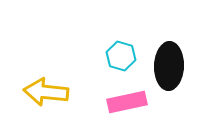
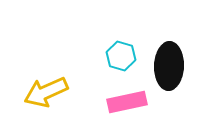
yellow arrow: rotated 30 degrees counterclockwise
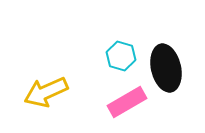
black ellipse: moved 3 px left, 2 px down; rotated 15 degrees counterclockwise
pink rectangle: rotated 18 degrees counterclockwise
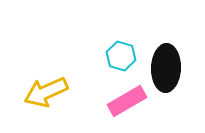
black ellipse: rotated 15 degrees clockwise
pink rectangle: moved 1 px up
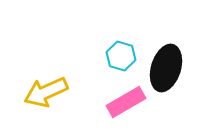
black ellipse: rotated 15 degrees clockwise
pink rectangle: moved 1 px left, 1 px down
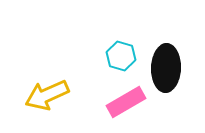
black ellipse: rotated 15 degrees counterclockwise
yellow arrow: moved 1 px right, 3 px down
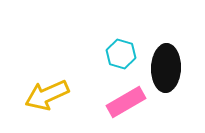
cyan hexagon: moved 2 px up
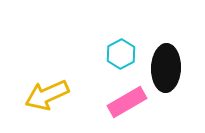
cyan hexagon: rotated 16 degrees clockwise
pink rectangle: moved 1 px right
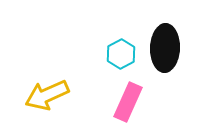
black ellipse: moved 1 px left, 20 px up
pink rectangle: moved 1 px right; rotated 36 degrees counterclockwise
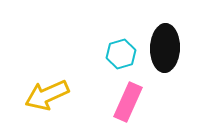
cyan hexagon: rotated 12 degrees clockwise
